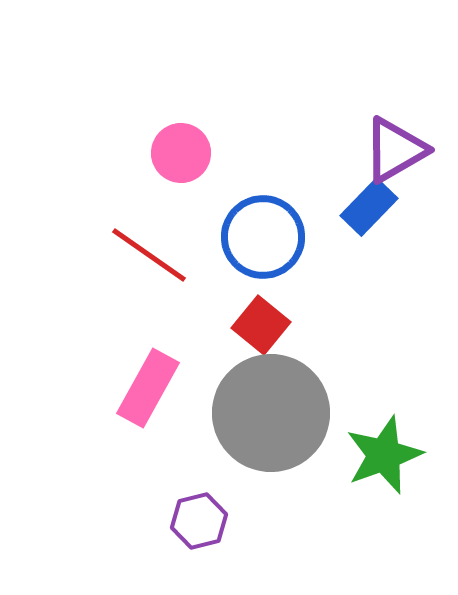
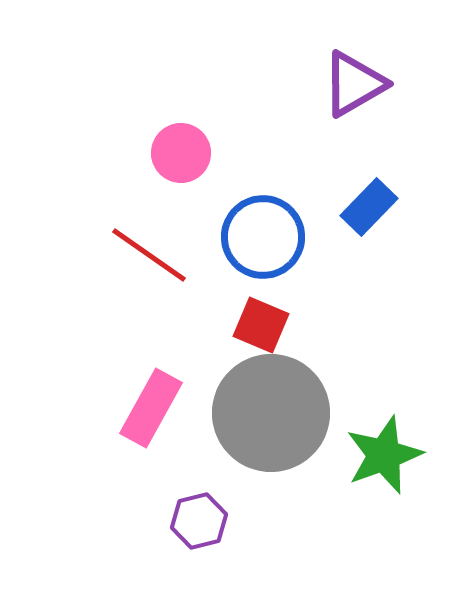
purple triangle: moved 41 px left, 66 px up
red square: rotated 16 degrees counterclockwise
pink rectangle: moved 3 px right, 20 px down
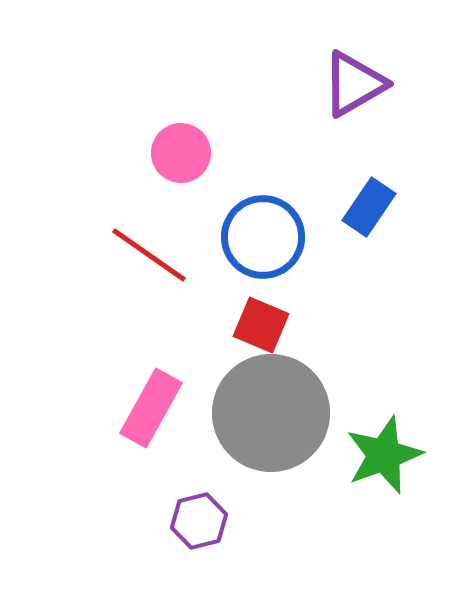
blue rectangle: rotated 10 degrees counterclockwise
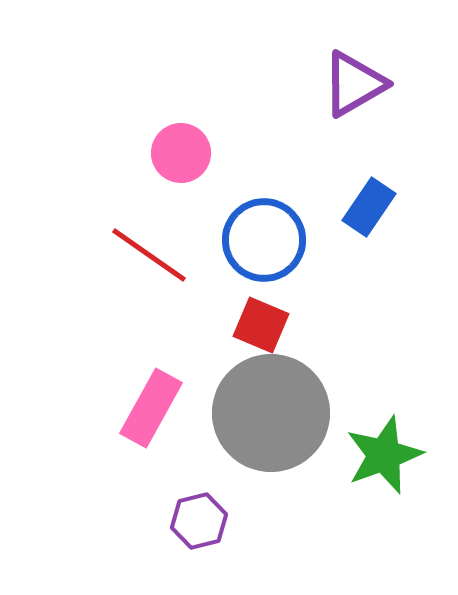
blue circle: moved 1 px right, 3 px down
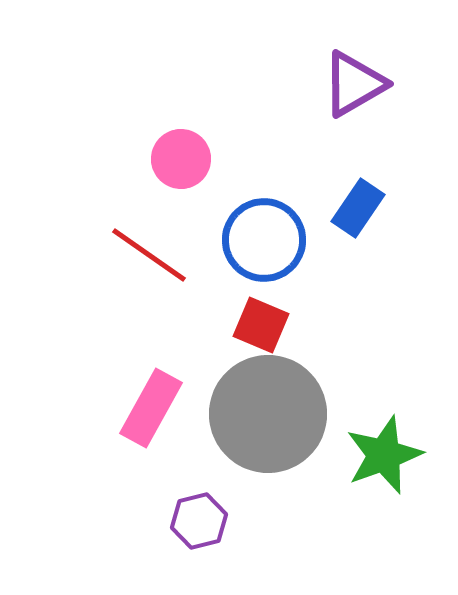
pink circle: moved 6 px down
blue rectangle: moved 11 px left, 1 px down
gray circle: moved 3 px left, 1 px down
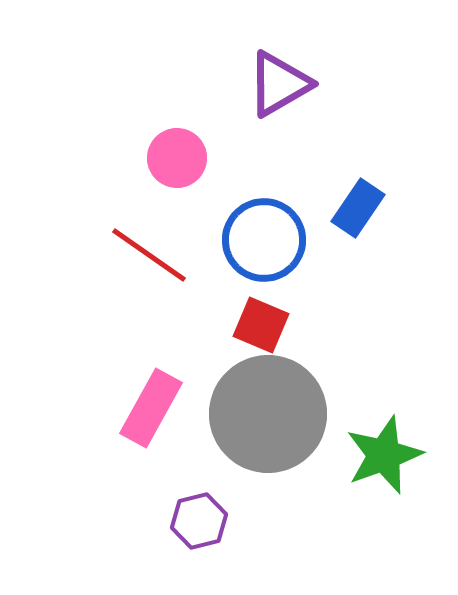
purple triangle: moved 75 px left
pink circle: moved 4 px left, 1 px up
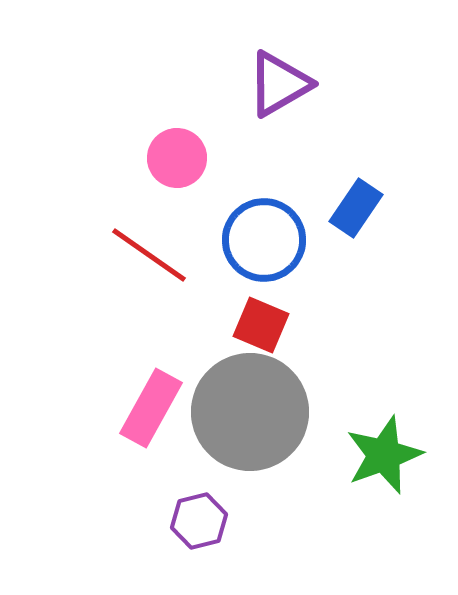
blue rectangle: moved 2 px left
gray circle: moved 18 px left, 2 px up
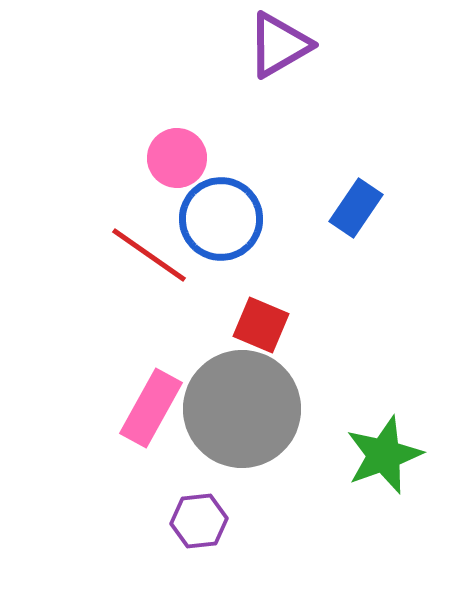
purple triangle: moved 39 px up
blue circle: moved 43 px left, 21 px up
gray circle: moved 8 px left, 3 px up
purple hexagon: rotated 8 degrees clockwise
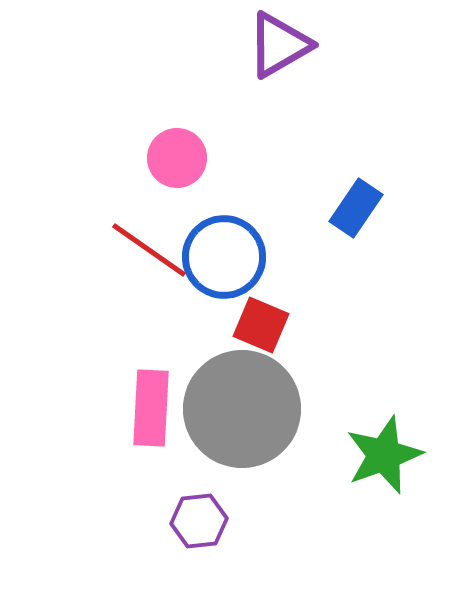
blue circle: moved 3 px right, 38 px down
red line: moved 5 px up
pink rectangle: rotated 26 degrees counterclockwise
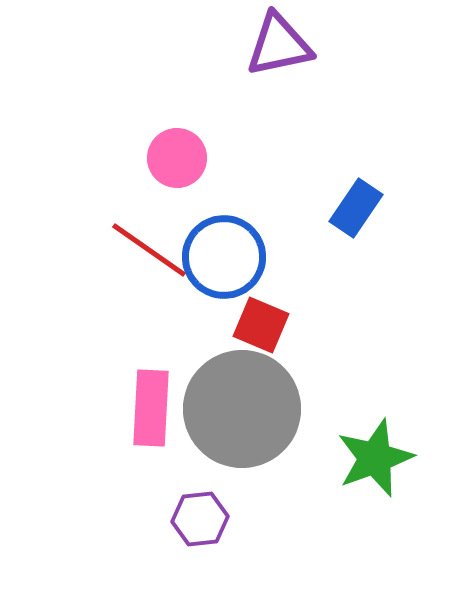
purple triangle: rotated 18 degrees clockwise
green star: moved 9 px left, 3 px down
purple hexagon: moved 1 px right, 2 px up
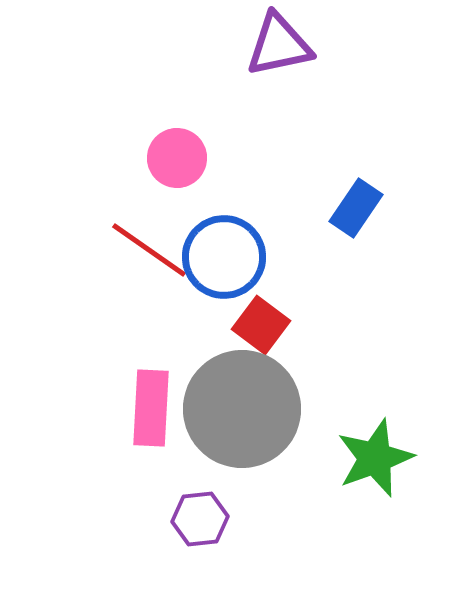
red square: rotated 14 degrees clockwise
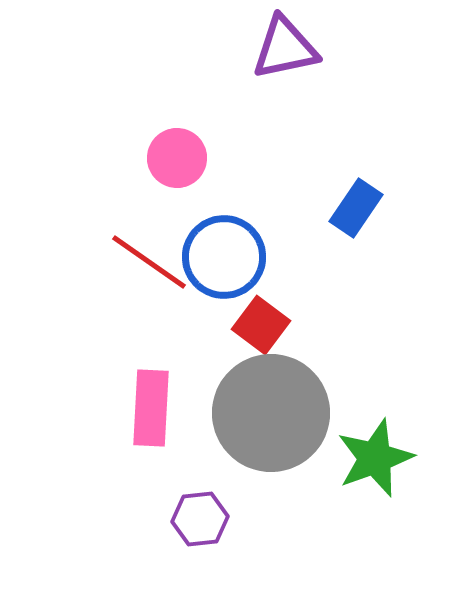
purple triangle: moved 6 px right, 3 px down
red line: moved 12 px down
gray circle: moved 29 px right, 4 px down
